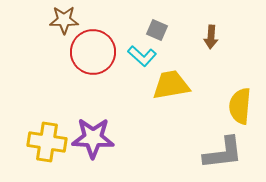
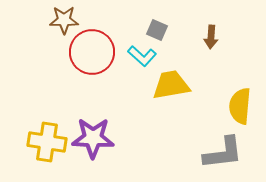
red circle: moved 1 px left
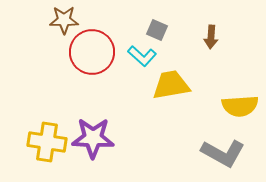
yellow semicircle: rotated 99 degrees counterclockwise
gray L-shape: rotated 36 degrees clockwise
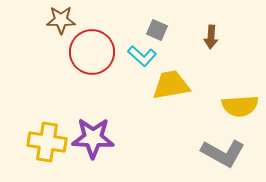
brown star: moved 3 px left
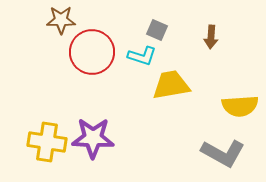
cyan L-shape: rotated 24 degrees counterclockwise
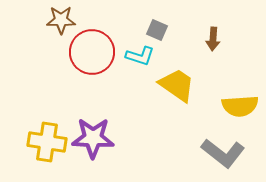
brown arrow: moved 2 px right, 2 px down
cyan L-shape: moved 2 px left
yellow trapezoid: moved 6 px right; rotated 45 degrees clockwise
gray L-shape: rotated 9 degrees clockwise
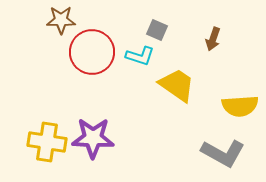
brown arrow: rotated 15 degrees clockwise
gray L-shape: rotated 9 degrees counterclockwise
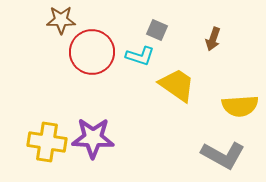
gray L-shape: moved 2 px down
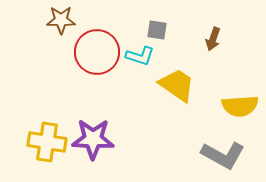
gray square: rotated 15 degrees counterclockwise
red circle: moved 5 px right
purple star: moved 1 px down
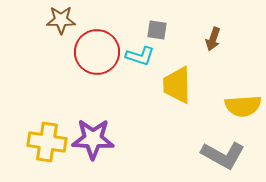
yellow trapezoid: rotated 126 degrees counterclockwise
yellow semicircle: moved 3 px right
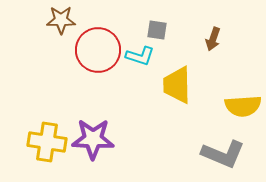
red circle: moved 1 px right, 2 px up
gray L-shape: moved 1 px up; rotated 6 degrees counterclockwise
